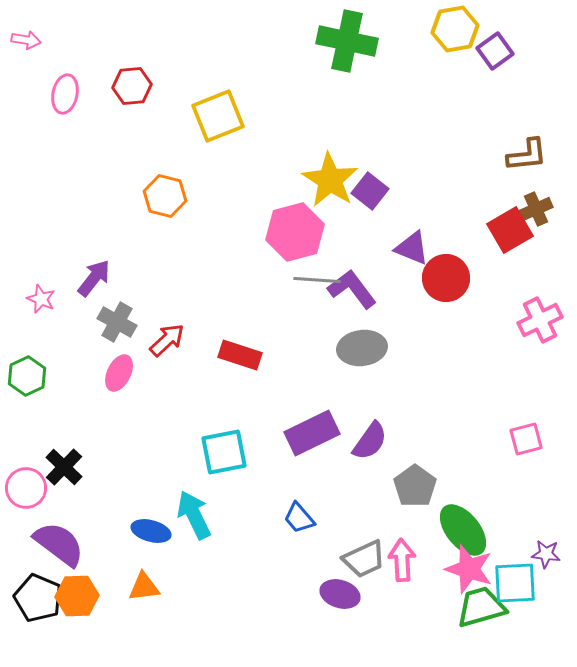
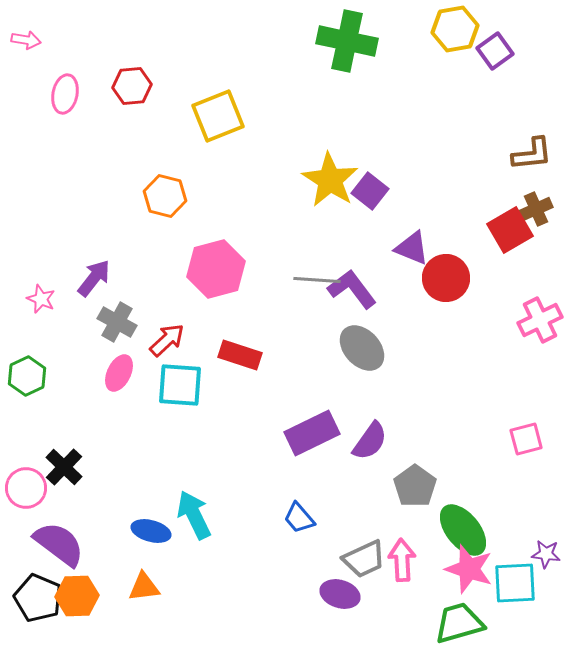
brown L-shape at (527, 155): moved 5 px right, 1 px up
pink hexagon at (295, 232): moved 79 px left, 37 px down
gray ellipse at (362, 348): rotated 54 degrees clockwise
cyan square at (224, 452): moved 44 px left, 67 px up; rotated 15 degrees clockwise
green trapezoid at (481, 607): moved 22 px left, 16 px down
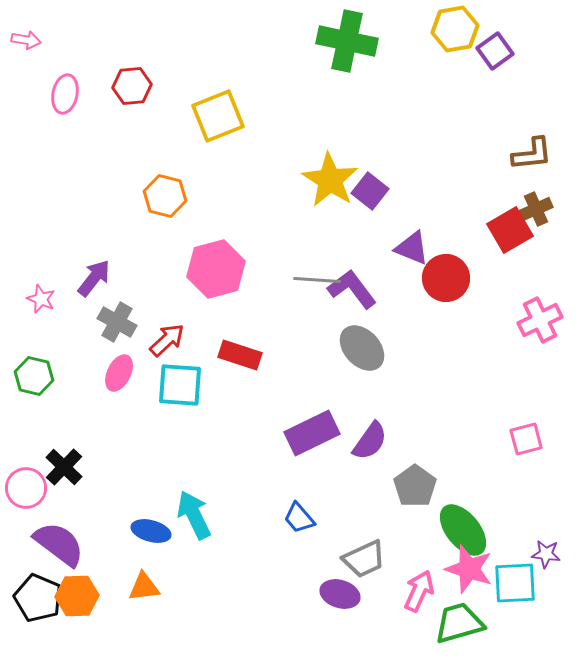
green hexagon at (27, 376): moved 7 px right; rotated 21 degrees counterclockwise
pink arrow at (402, 560): moved 17 px right, 31 px down; rotated 27 degrees clockwise
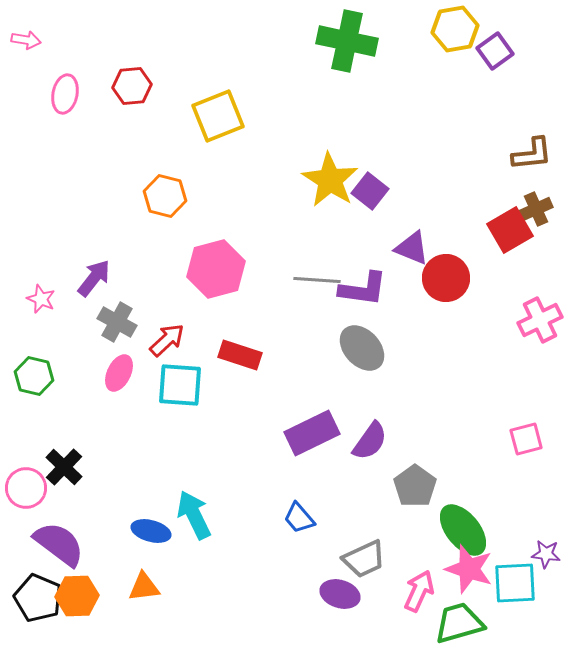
purple L-shape at (352, 289): moved 11 px right; rotated 135 degrees clockwise
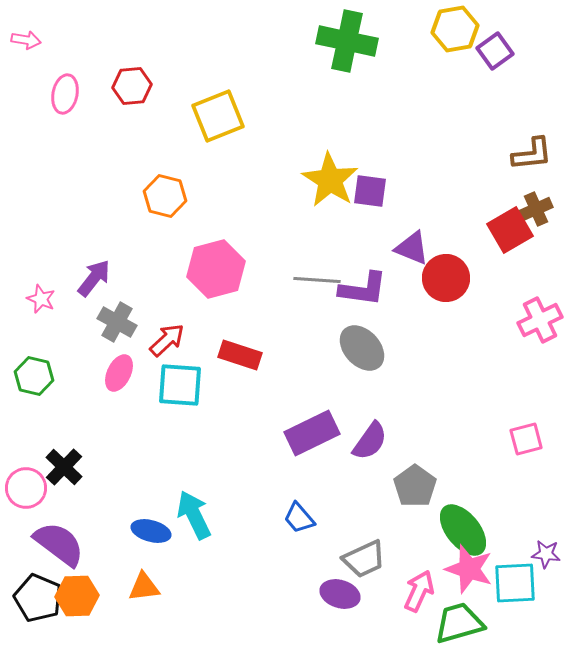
purple square at (370, 191): rotated 30 degrees counterclockwise
